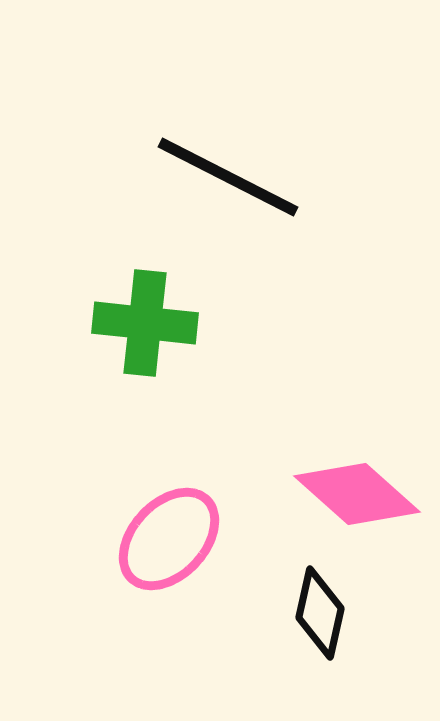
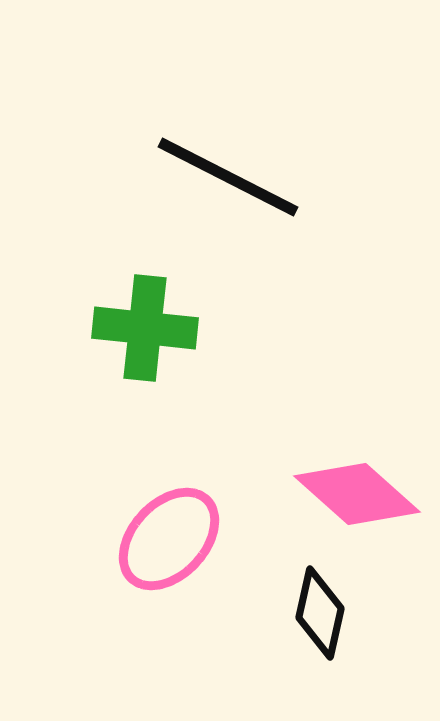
green cross: moved 5 px down
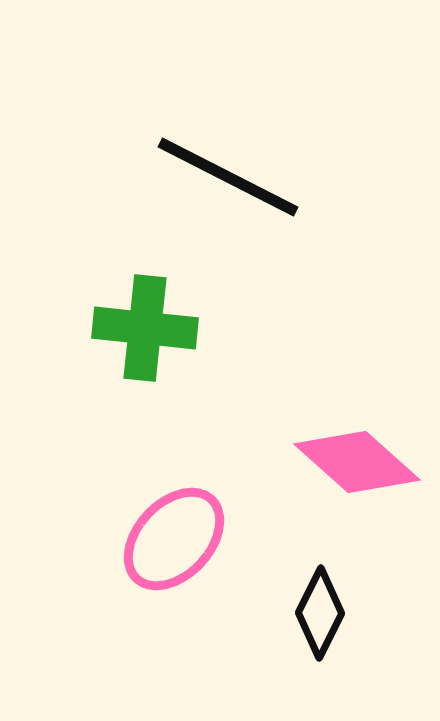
pink diamond: moved 32 px up
pink ellipse: moved 5 px right
black diamond: rotated 14 degrees clockwise
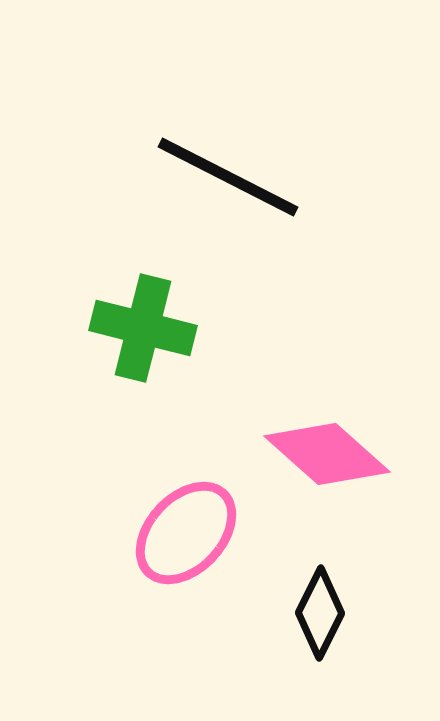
green cross: moved 2 px left; rotated 8 degrees clockwise
pink diamond: moved 30 px left, 8 px up
pink ellipse: moved 12 px right, 6 px up
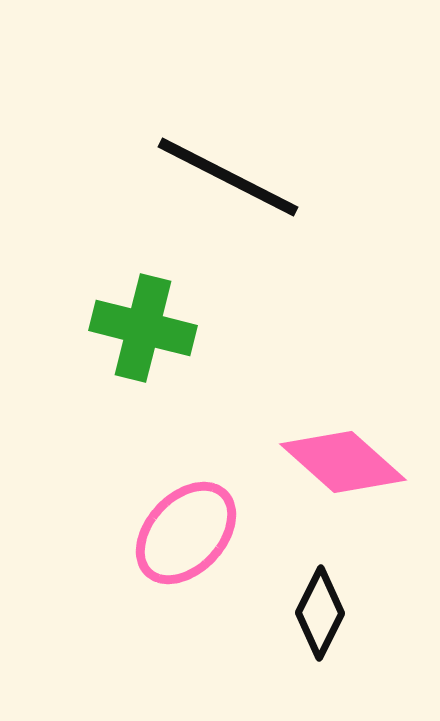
pink diamond: moved 16 px right, 8 px down
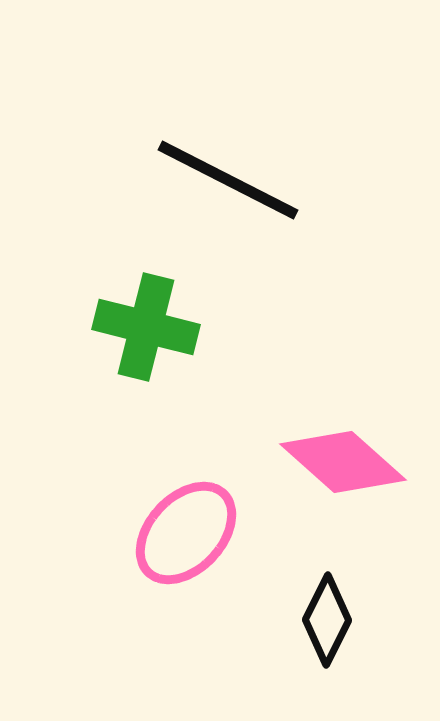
black line: moved 3 px down
green cross: moved 3 px right, 1 px up
black diamond: moved 7 px right, 7 px down
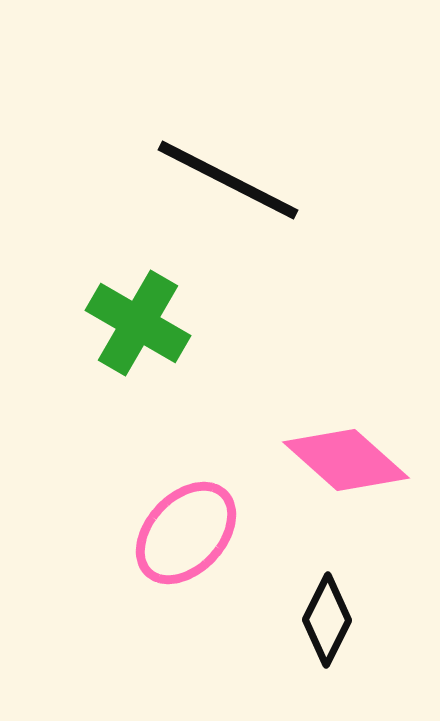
green cross: moved 8 px left, 4 px up; rotated 16 degrees clockwise
pink diamond: moved 3 px right, 2 px up
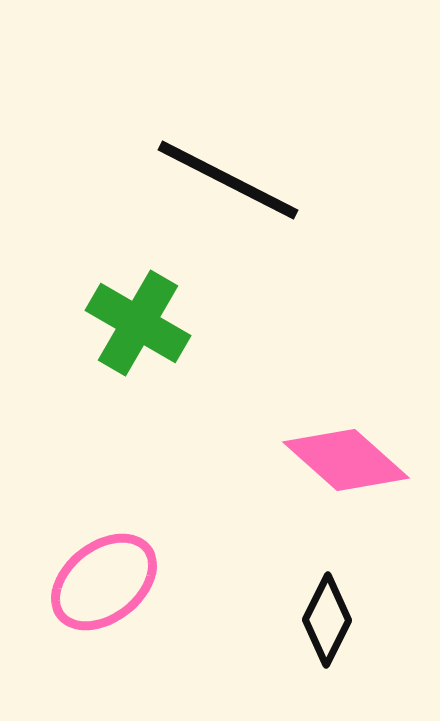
pink ellipse: moved 82 px left, 49 px down; rotated 9 degrees clockwise
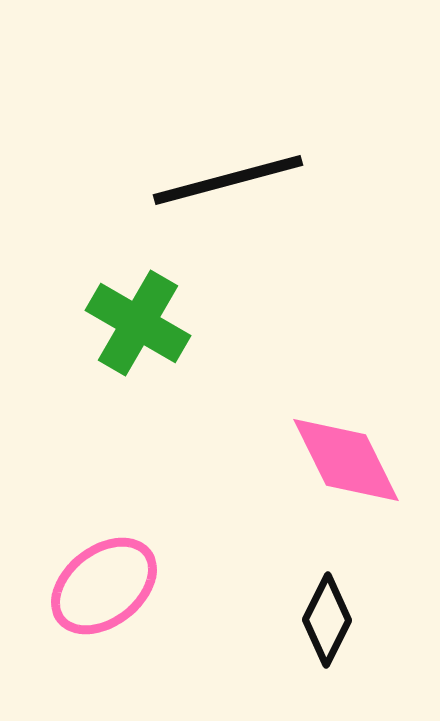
black line: rotated 42 degrees counterclockwise
pink diamond: rotated 22 degrees clockwise
pink ellipse: moved 4 px down
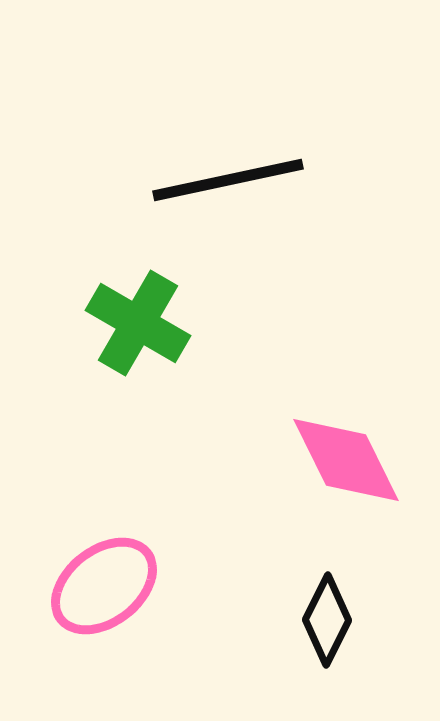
black line: rotated 3 degrees clockwise
